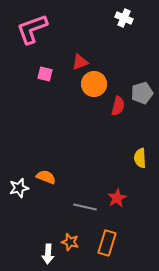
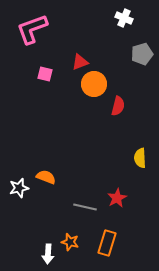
gray pentagon: moved 39 px up
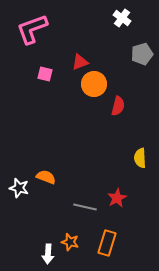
white cross: moved 2 px left; rotated 12 degrees clockwise
white star: rotated 30 degrees clockwise
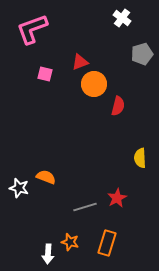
gray line: rotated 30 degrees counterclockwise
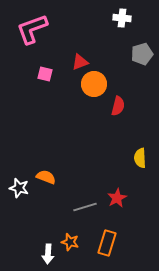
white cross: rotated 30 degrees counterclockwise
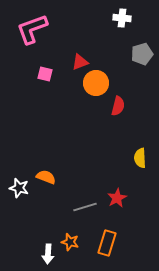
orange circle: moved 2 px right, 1 px up
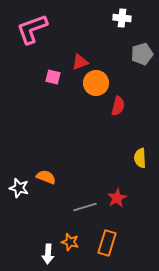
pink square: moved 8 px right, 3 px down
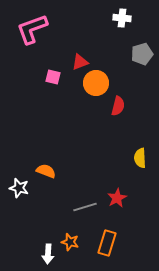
orange semicircle: moved 6 px up
